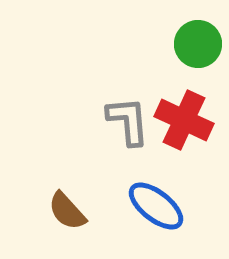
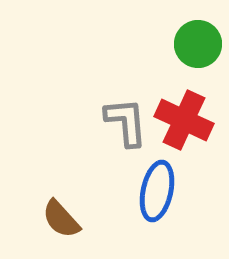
gray L-shape: moved 2 px left, 1 px down
blue ellipse: moved 1 px right, 15 px up; rotated 64 degrees clockwise
brown semicircle: moved 6 px left, 8 px down
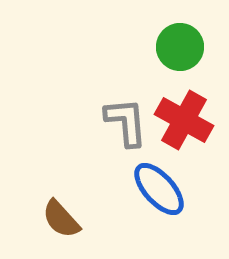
green circle: moved 18 px left, 3 px down
red cross: rotated 4 degrees clockwise
blue ellipse: moved 2 px right, 2 px up; rotated 54 degrees counterclockwise
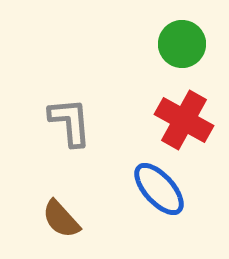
green circle: moved 2 px right, 3 px up
gray L-shape: moved 56 px left
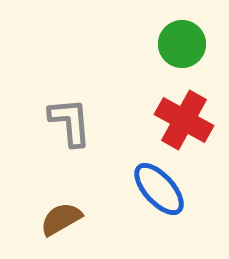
brown semicircle: rotated 102 degrees clockwise
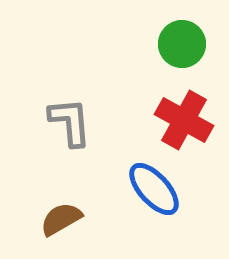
blue ellipse: moved 5 px left
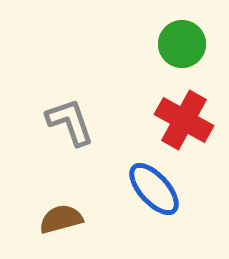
gray L-shape: rotated 14 degrees counterclockwise
brown semicircle: rotated 15 degrees clockwise
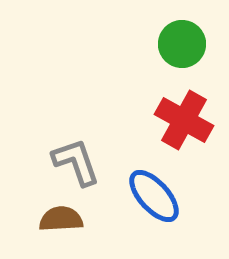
gray L-shape: moved 6 px right, 40 px down
blue ellipse: moved 7 px down
brown semicircle: rotated 12 degrees clockwise
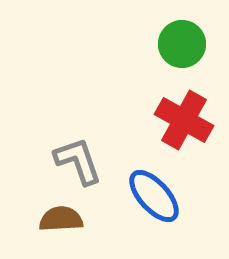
gray L-shape: moved 2 px right, 1 px up
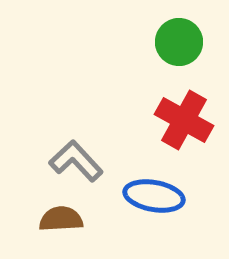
green circle: moved 3 px left, 2 px up
gray L-shape: moved 2 px left; rotated 24 degrees counterclockwise
blue ellipse: rotated 38 degrees counterclockwise
